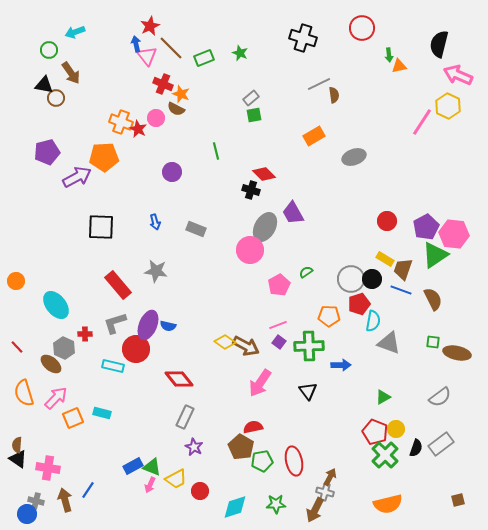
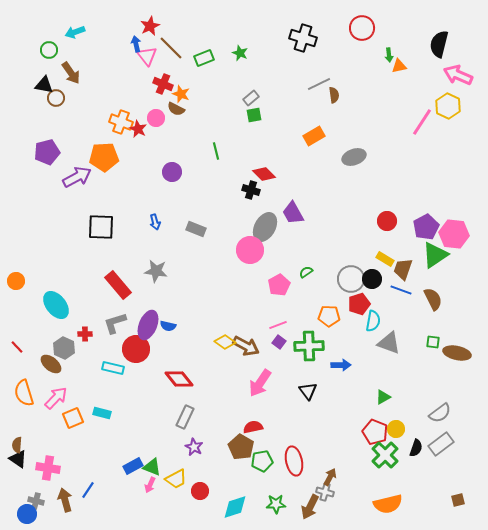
cyan rectangle at (113, 366): moved 2 px down
gray semicircle at (440, 397): moved 16 px down
brown arrow at (315, 510): moved 5 px left, 3 px up
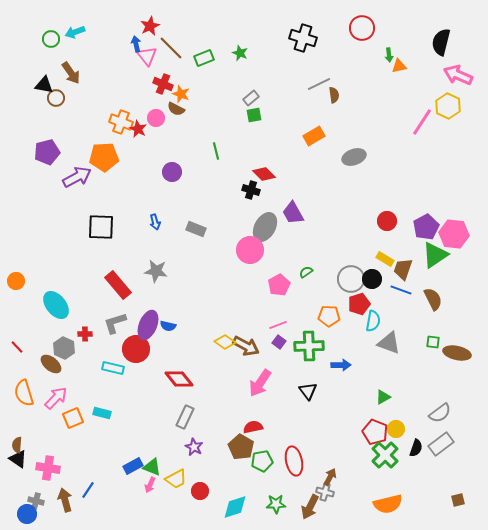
black semicircle at (439, 44): moved 2 px right, 2 px up
green circle at (49, 50): moved 2 px right, 11 px up
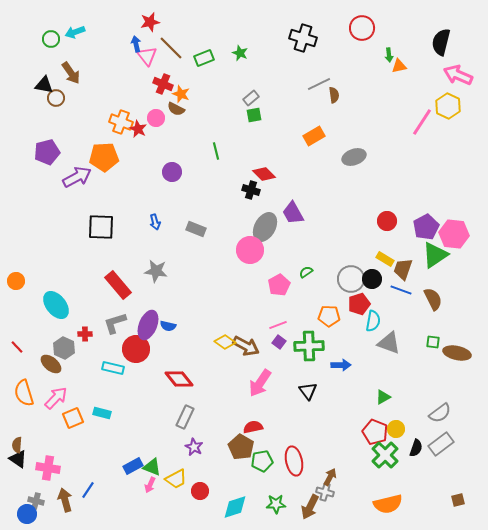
red star at (150, 26): moved 4 px up; rotated 12 degrees clockwise
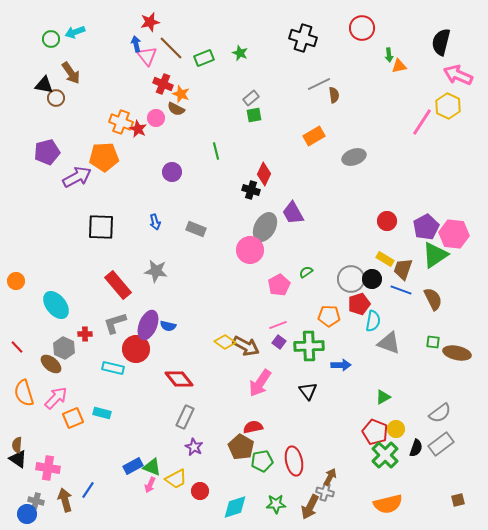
red diamond at (264, 174): rotated 70 degrees clockwise
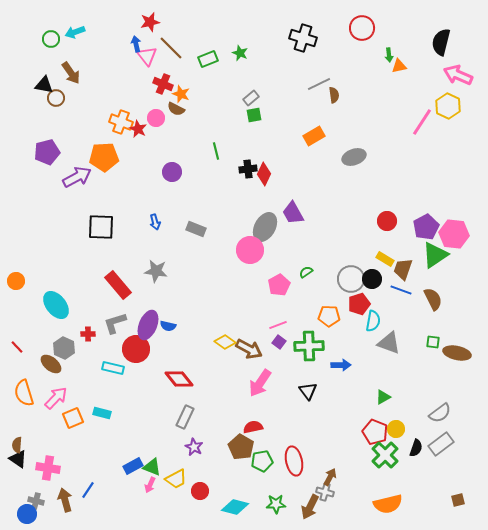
green rectangle at (204, 58): moved 4 px right, 1 px down
black cross at (251, 190): moved 3 px left, 21 px up; rotated 24 degrees counterclockwise
red cross at (85, 334): moved 3 px right
brown arrow at (246, 346): moved 3 px right, 3 px down
cyan diamond at (235, 507): rotated 32 degrees clockwise
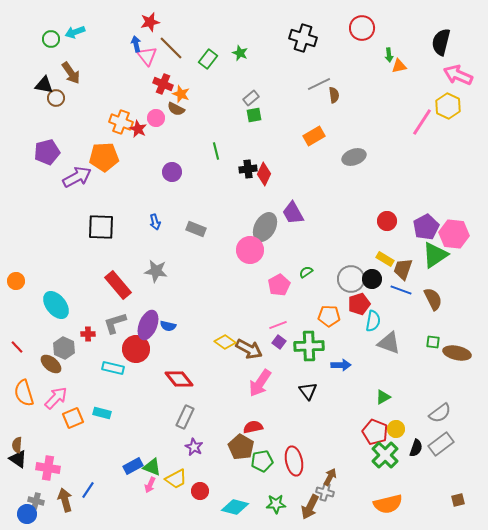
green rectangle at (208, 59): rotated 30 degrees counterclockwise
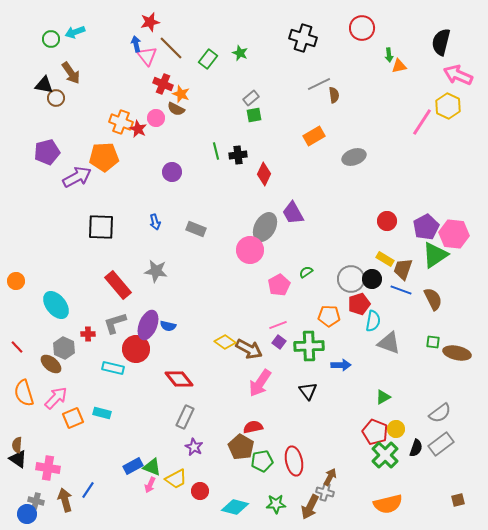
black cross at (248, 169): moved 10 px left, 14 px up
